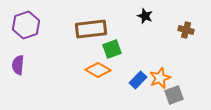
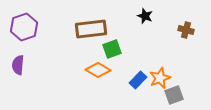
purple hexagon: moved 2 px left, 2 px down
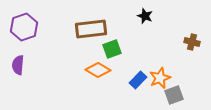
brown cross: moved 6 px right, 12 px down
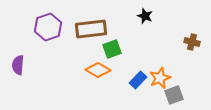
purple hexagon: moved 24 px right
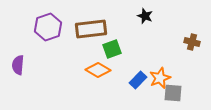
gray square: moved 1 px left, 2 px up; rotated 24 degrees clockwise
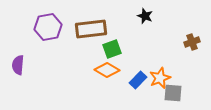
purple hexagon: rotated 8 degrees clockwise
brown cross: rotated 35 degrees counterclockwise
orange diamond: moved 9 px right
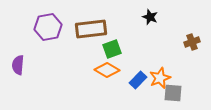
black star: moved 5 px right, 1 px down
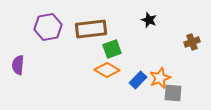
black star: moved 1 px left, 3 px down
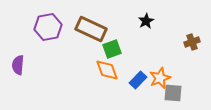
black star: moved 3 px left, 1 px down; rotated 21 degrees clockwise
brown rectangle: rotated 32 degrees clockwise
orange diamond: rotated 40 degrees clockwise
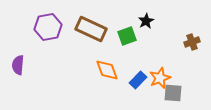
green square: moved 15 px right, 13 px up
